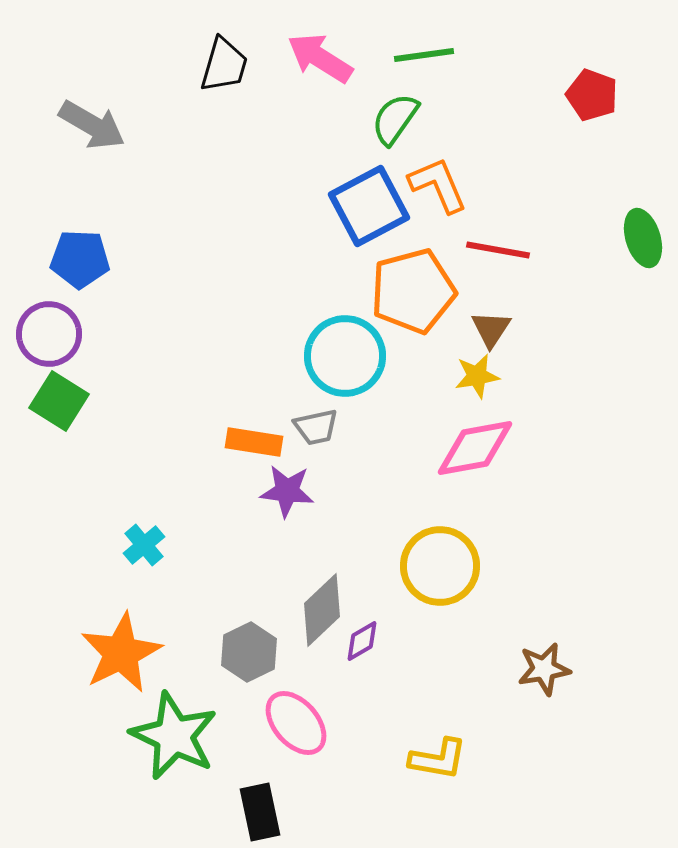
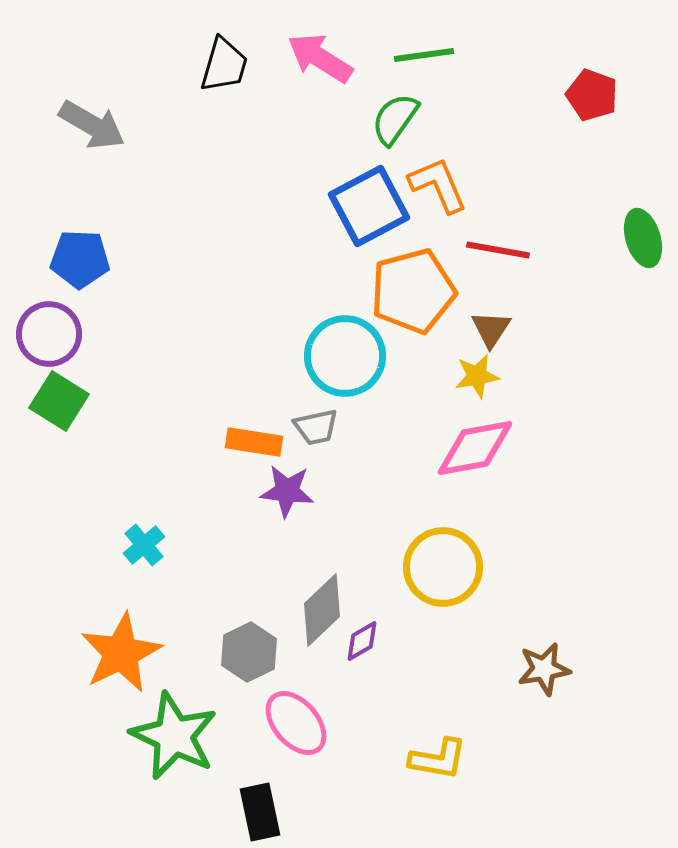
yellow circle: moved 3 px right, 1 px down
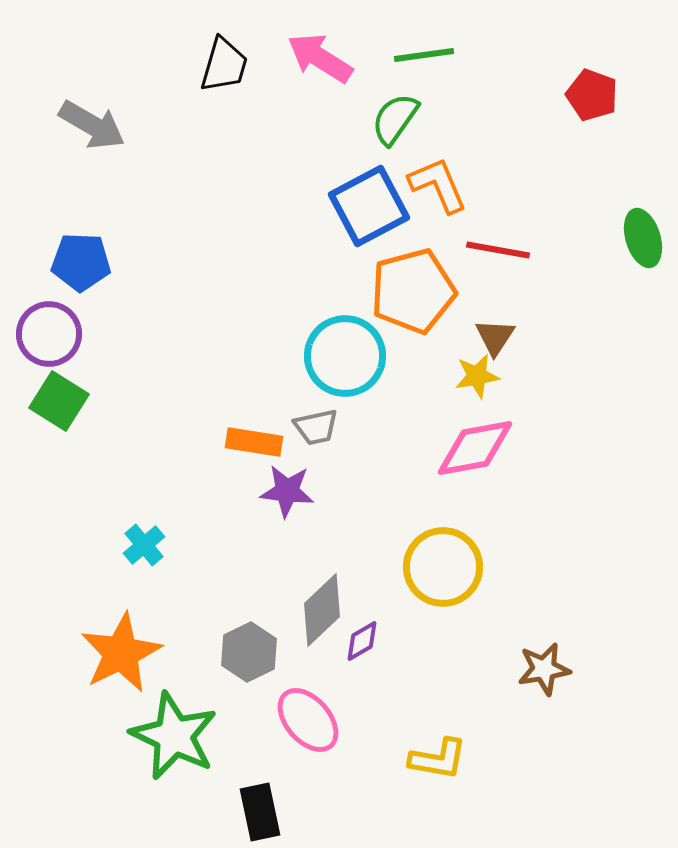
blue pentagon: moved 1 px right, 3 px down
brown triangle: moved 4 px right, 8 px down
pink ellipse: moved 12 px right, 3 px up
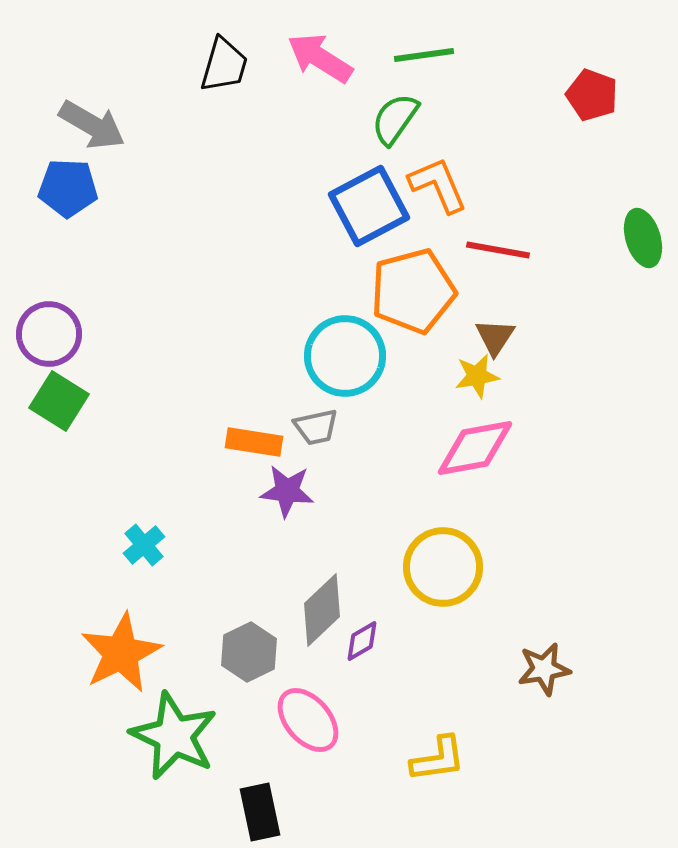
blue pentagon: moved 13 px left, 74 px up
yellow L-shape: rotated 18 degrees counterclockwise
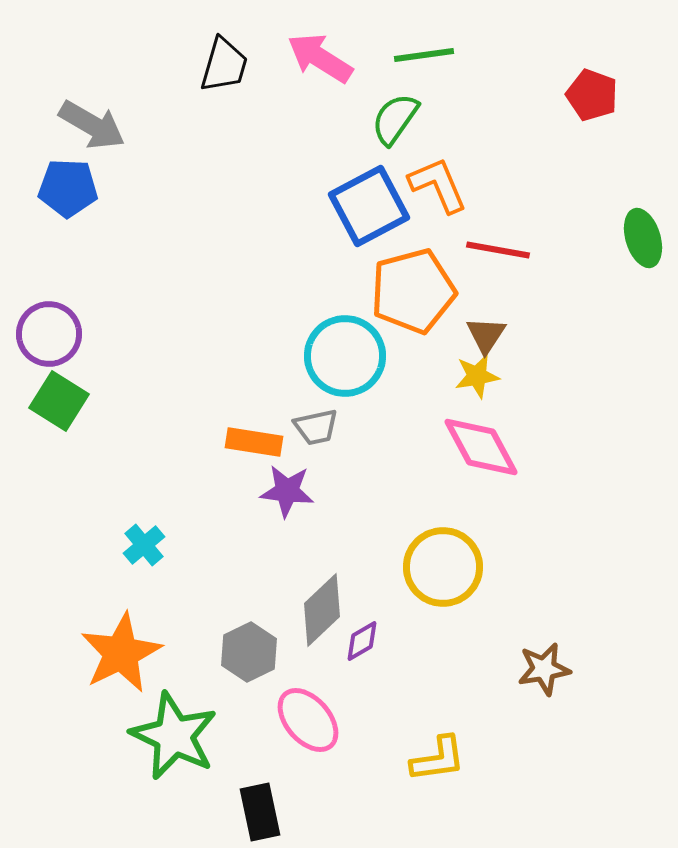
brown triangle: moved 9 px left, 2 px up
pink diamond: moved 6 px right, 1 px up; rotated 72 degrees clockwise
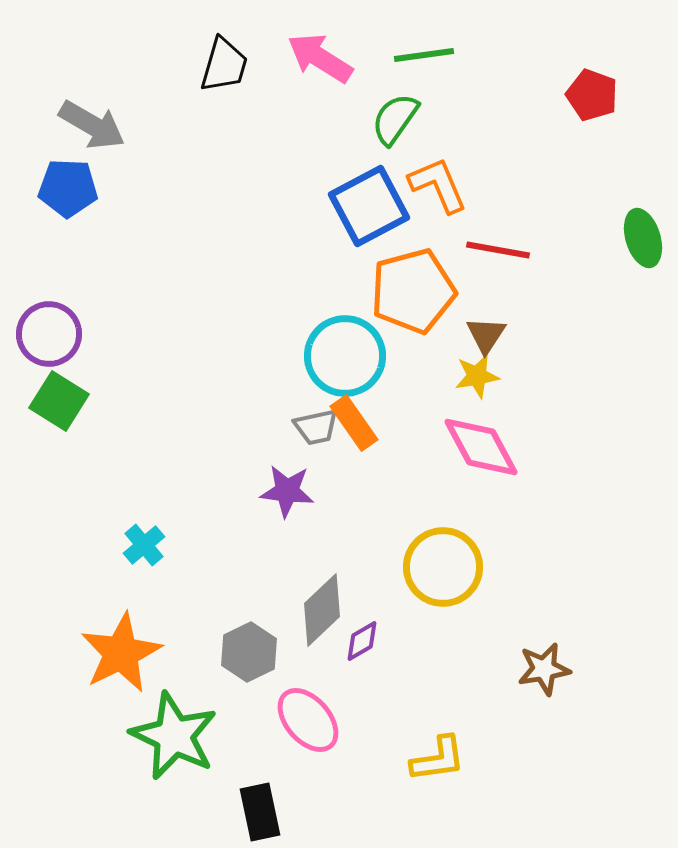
orange rectangle: moved 100 px right, 19 px up; rotated 46 degrees clockwise
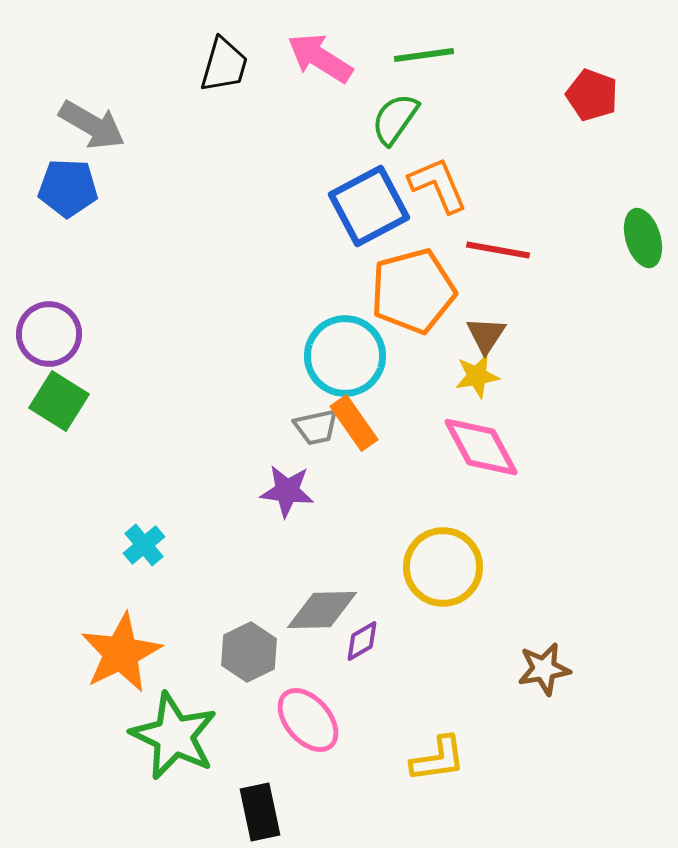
gray diamond: rotated 42 degrees clockwise
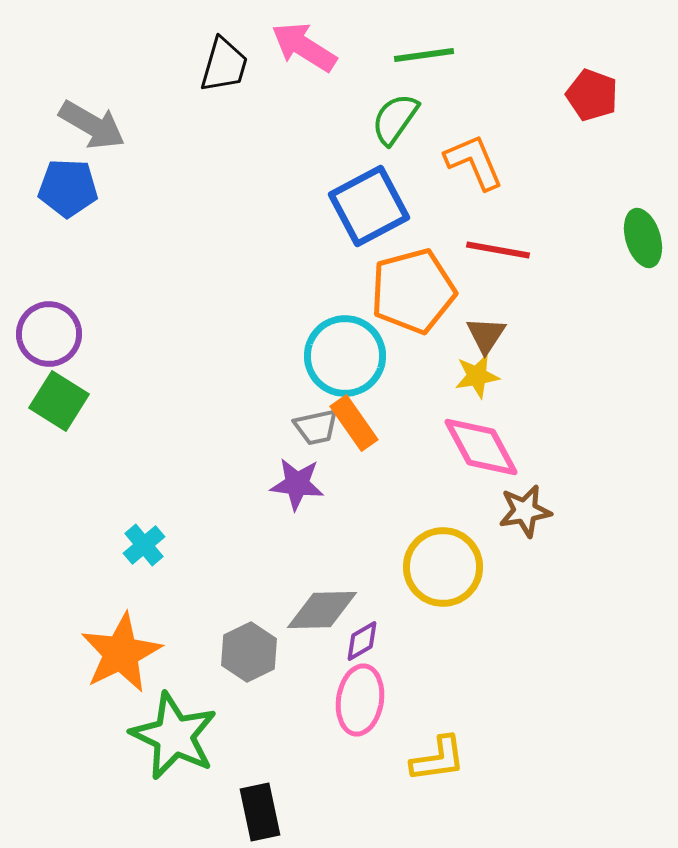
pink arrow: moved 16 px left, 11 px up
orange L-shape: moved 36 px right, 23 px up
purple star: moved 10 px right, 7 px up
brown star: moved 19 px left, 158 px up
pink ellipse: moved 52 px right, 20 px up; rotated 50 degrees clockwise
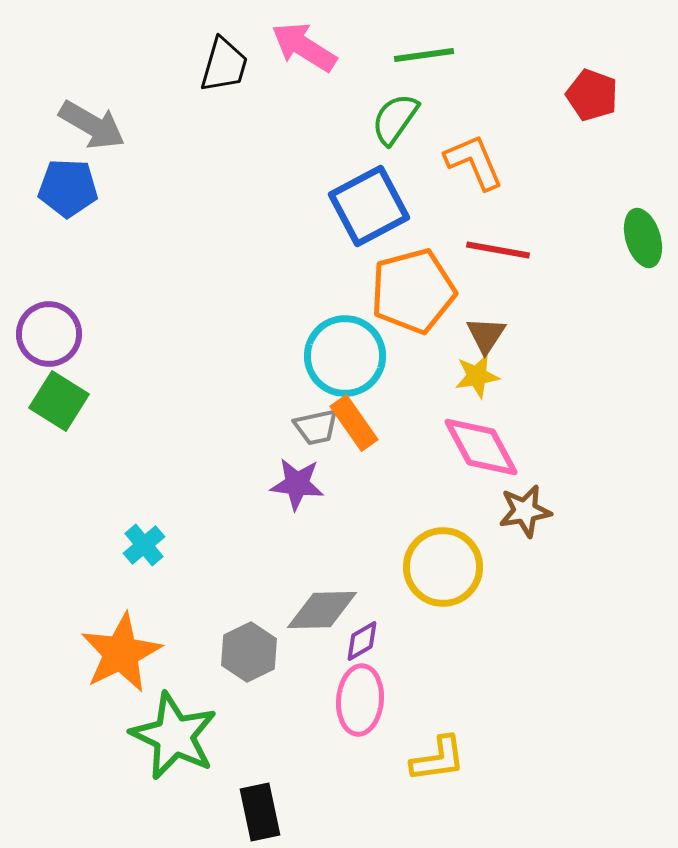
pink ellipse: rotated 4 degrees counterclockwise
